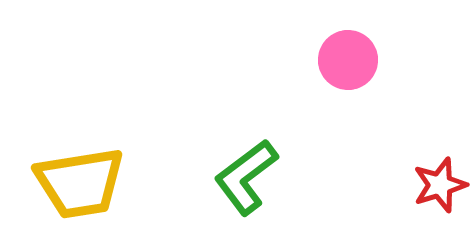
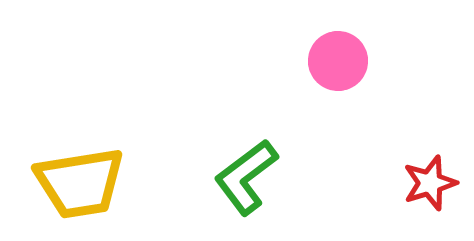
pink circle: moved 10 px left, 1 px down
red star: moved 10 px left, 2 px up
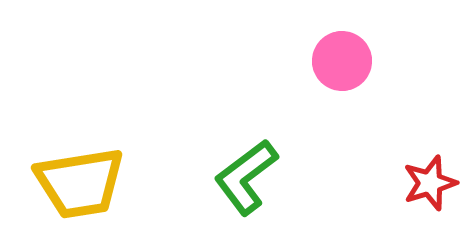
pink circle: moved 4 px right
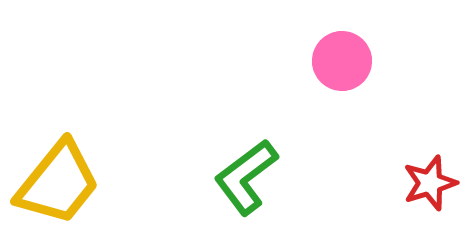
yellow trapezoid: moved 22 px left; rotated 42 degrees counterclockwise
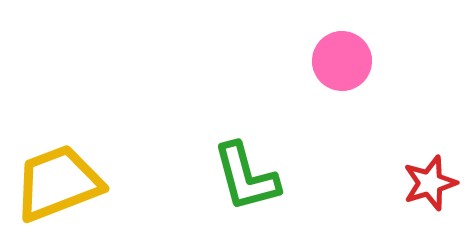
green L-shape: rotated 68 degrees counterclockwise
yellow trapezoid: rotated 150 degrees counterclockwise
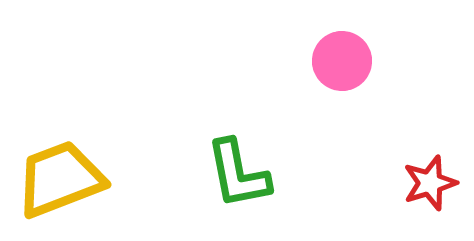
green L-shape: moved 8 px left, 3 px up; rotated 4 degrees clockwise
yellow trapezoid: moved 2 px right, 4 px up
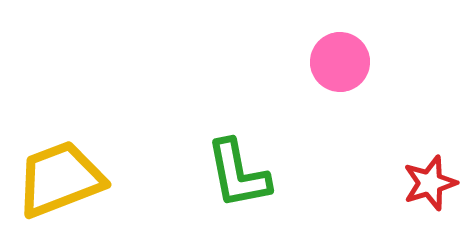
pink circle: moved 2 px left, 1 px down
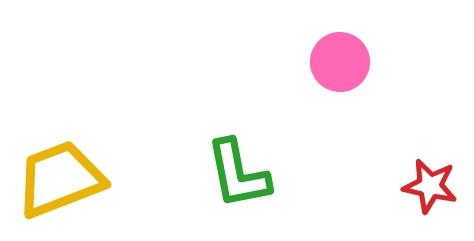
red star: moved 3 px down; rotated 30 degrees clockwise
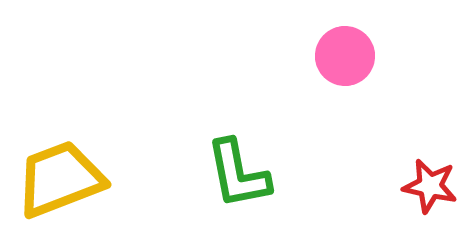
pink circle: moved 5 px right, 6 px up
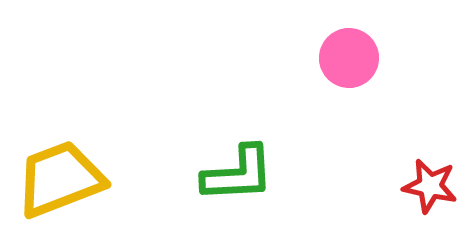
pink circle: moved 4 px right, 2 px down
green L-shape: rotated 82 degrees counterclockwise
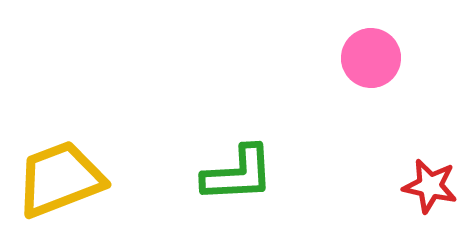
pink circle: moved 22 px right
